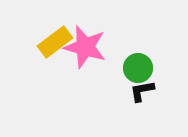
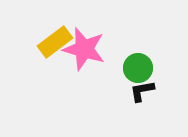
pink star: moved 1 px left, 2 px down
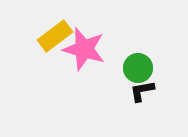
yellow rectangle: moved 6 px up
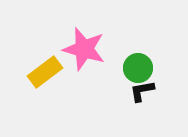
yellow rectangle: moved 10 px left, 36 px down
